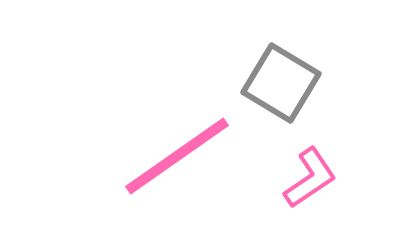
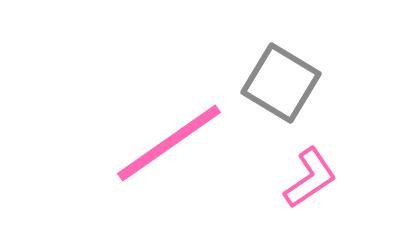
pink line: moved 8 px left, 13 px up
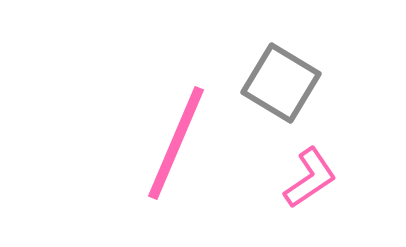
pink line: moved 7 px right; rotated 32 degrees counterclockwise
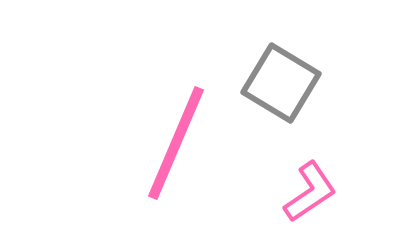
pink L-shape: moved 14 px down
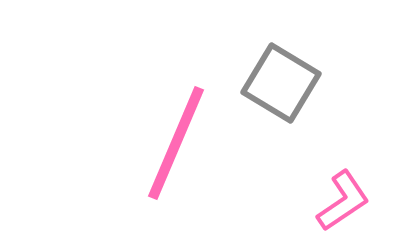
pink L-shape: moved 33 px right, 9 px down
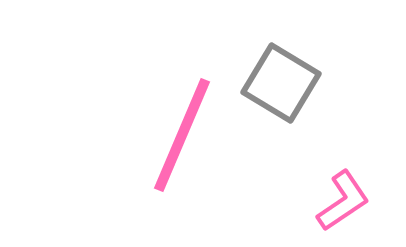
pink line: moved 6 px right, 8 px up
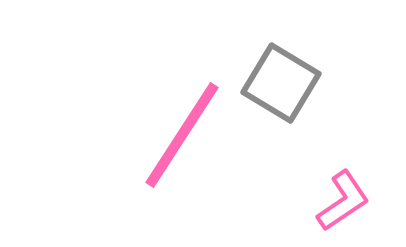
pink line: rotated 10 degrees clockwise
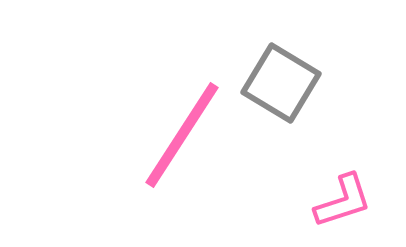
pink L-shape: rotated 16 degrees clockwise
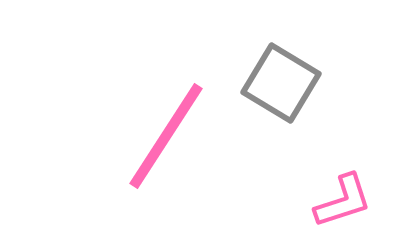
pink line: moved 16 px left, 1 px down
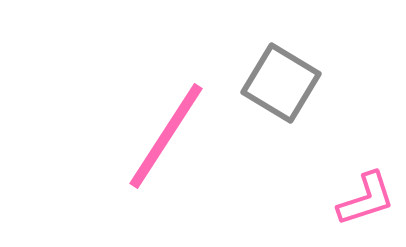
pink L-shape: moved 23 px right, 2 px up
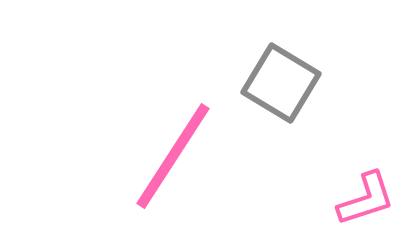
pink line: moved 7 px right, 20 px down
